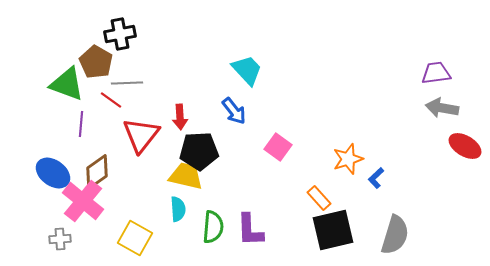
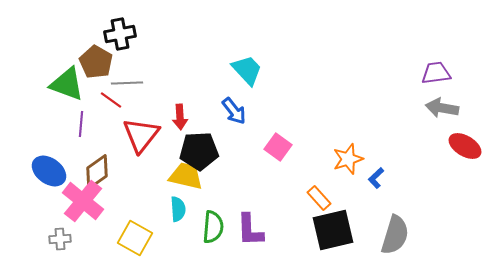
blue ellipse: moved 4 px left, 2 px up
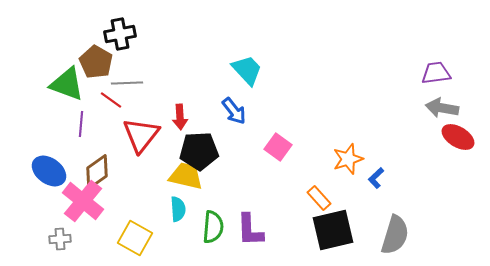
red ellipse: moved 7 px left, 9 px up
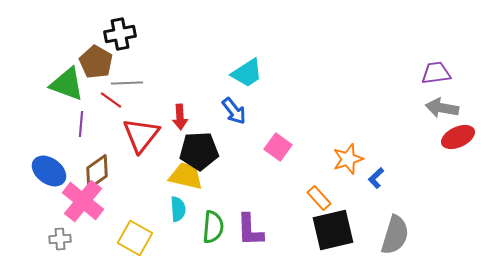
cyan trapezoid: moved 3 px down; rotated 100 degrees clockwise
red ellipse: rotated 56 degrees counterclockwise
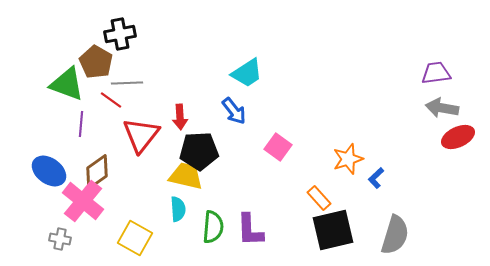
gray cross: rotated 15 degrees clockwise
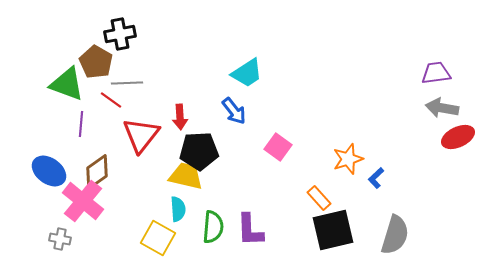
yellow square: moved 23 px right
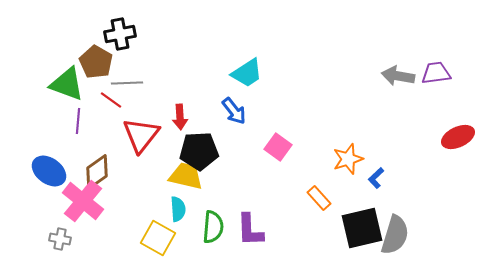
gray arrow: moved 44 px left, 32 px up
purple line: moved 3 px left, 3 px up
black square: moved 29 px right, 2 px up
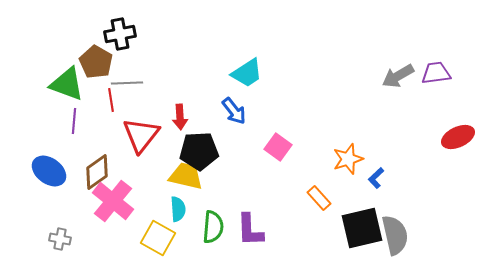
gray arrow: rotated 40 degrees counterclockwise
red line: rotated 45 degrees clockwise
purple line: moved 4 px left
pink cross: moved 30 px right
gray semicircle: rotated 30 degrees counterclockwise
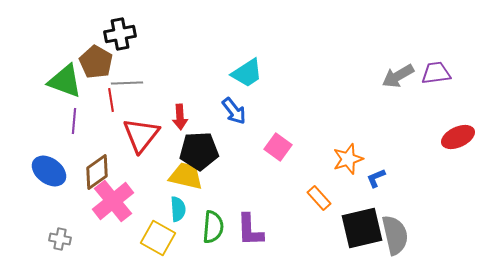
green triangle: moved 2 px left, 3 px up
blue L-shape: rotated 20 degrees clockwise
pink cross: rotated 12 degrees clockwise
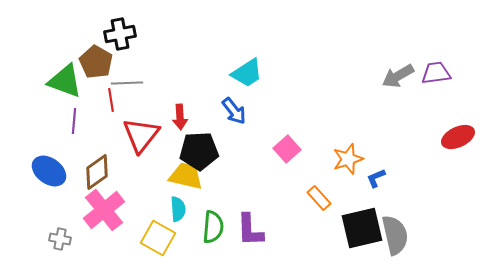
pink square: moved 9 px right, 2 px down; rotated 12 degrees clockwise
pink cross: moved 9 px left, 9 px down
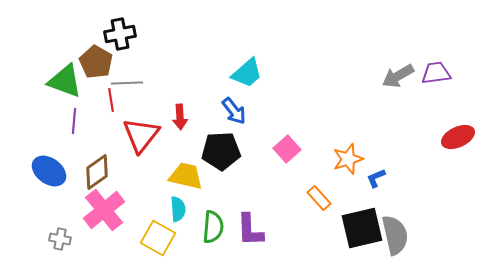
cyan trapezoid: rotated 8 degrees counterclockwise
black pentagon: moved 22 px right
